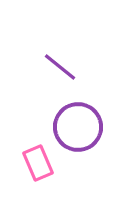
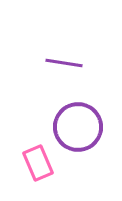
purple line: moved 4 px right, 4 px up; rotated 30 degrees counterclockwise
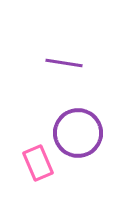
purple circle: moved 6 px down
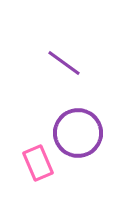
purple line: rotated 27 degrees clockwise
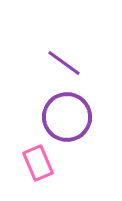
purple circle: moved 11 px left, 16 px up
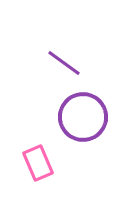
purple circle: moved 16 px right
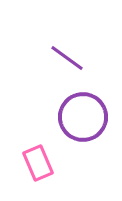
purple line: moved 3 px right, 5 px up
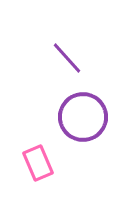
purple line: rotated 12 degrees clockwise
